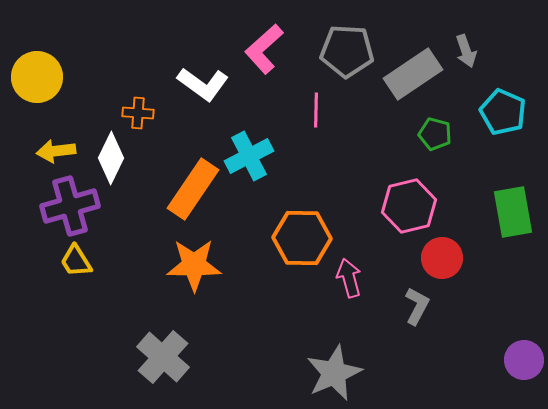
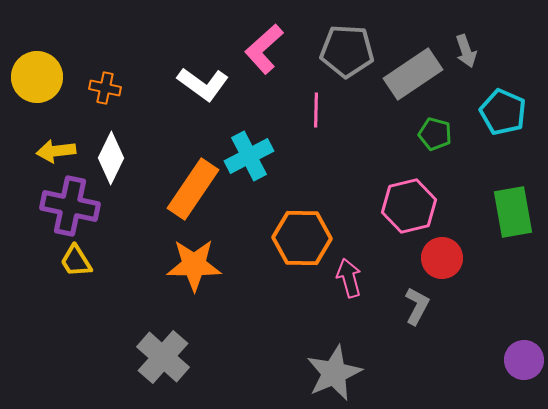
orange cross: moved 33 px left, 25 px up; rotated 8 degrees clockwise
purple cross: rotated 28 degrees clockwise
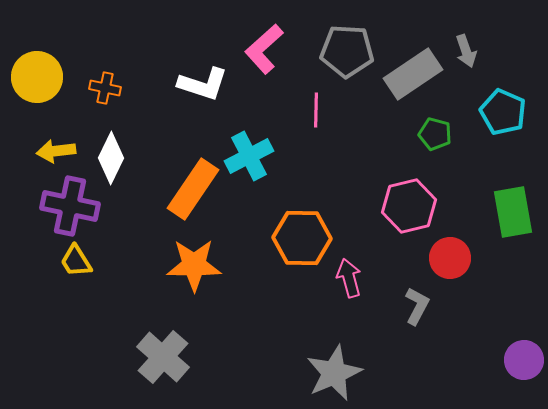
white L-shape: rotated 18 degrees counterclockwise
red circle: moved 8 px right
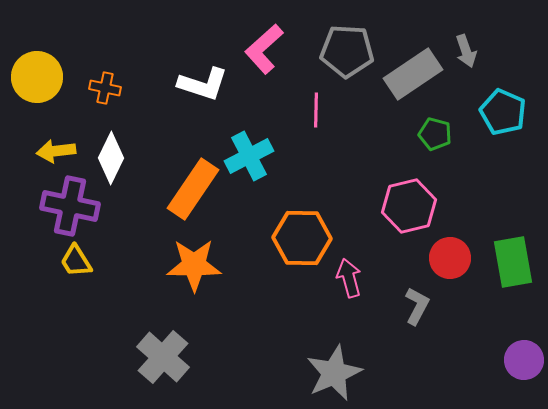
green rectangle: moved 50 px down
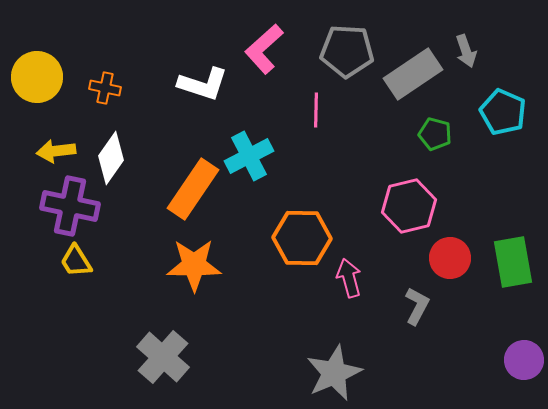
white diamond: rotated 9 degrees clockwise
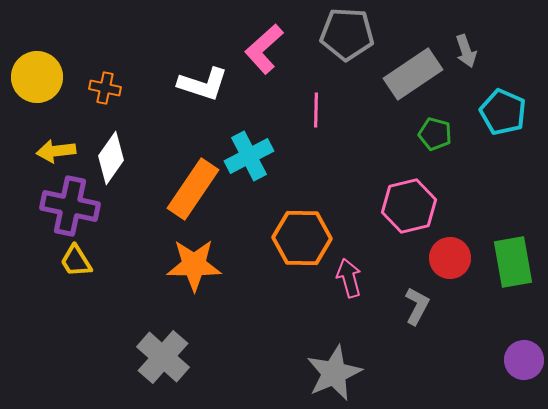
gray pentagon: moved 17 px up
